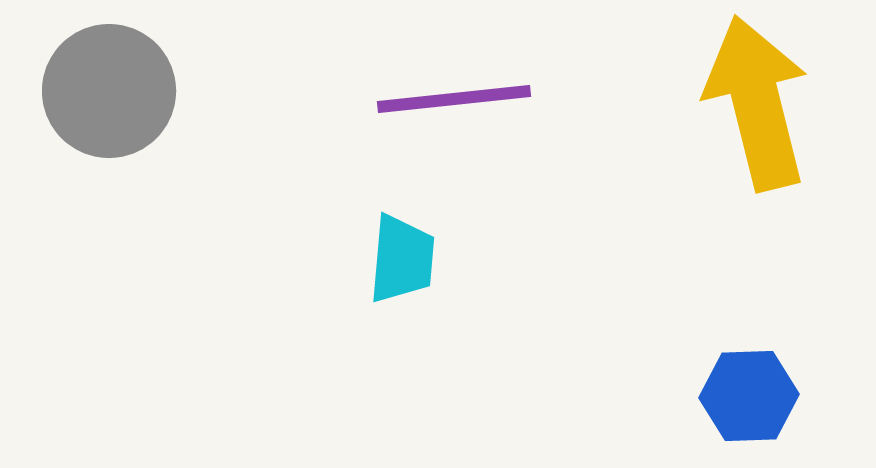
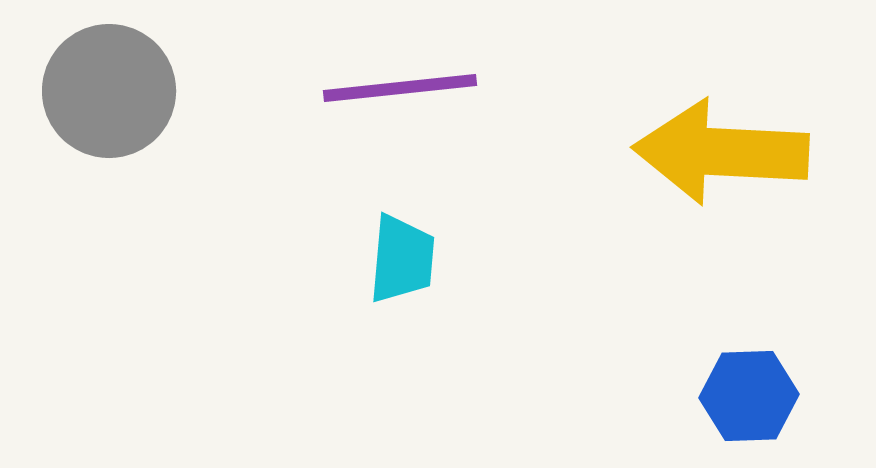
purple line: moved 54 px left, 11 px up
yellow arrow: moved 36 px left, 49 px down; rotated 73 degrees counterclockwise
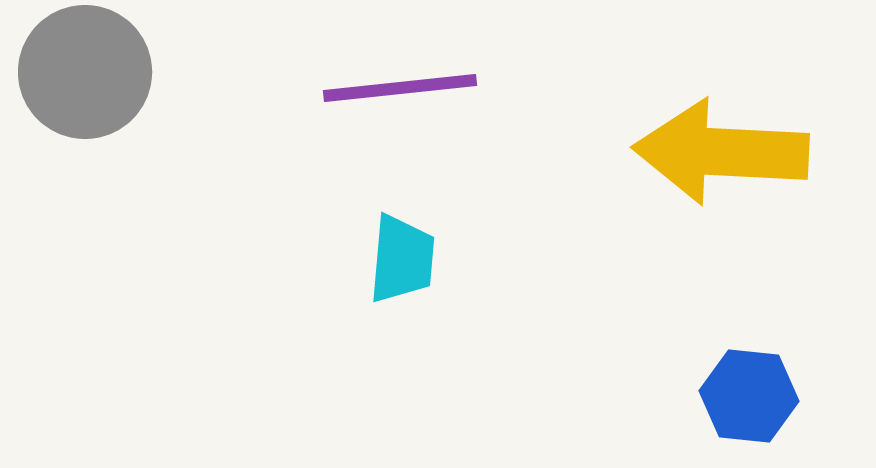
gray circle: moved 24 px left, 19 px up
blue hexagon: rotated 8 degrees clockwise
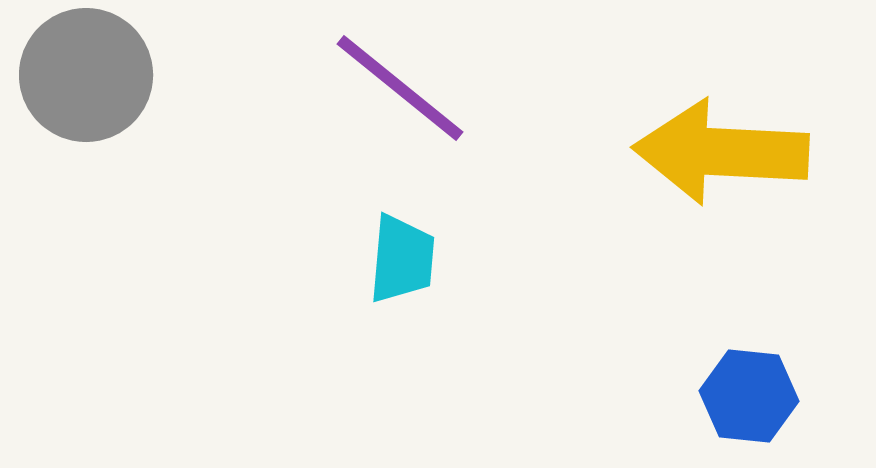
gray circle: moved 1 px right, 3 px down
purple line: rotated 45 degrees clockwise
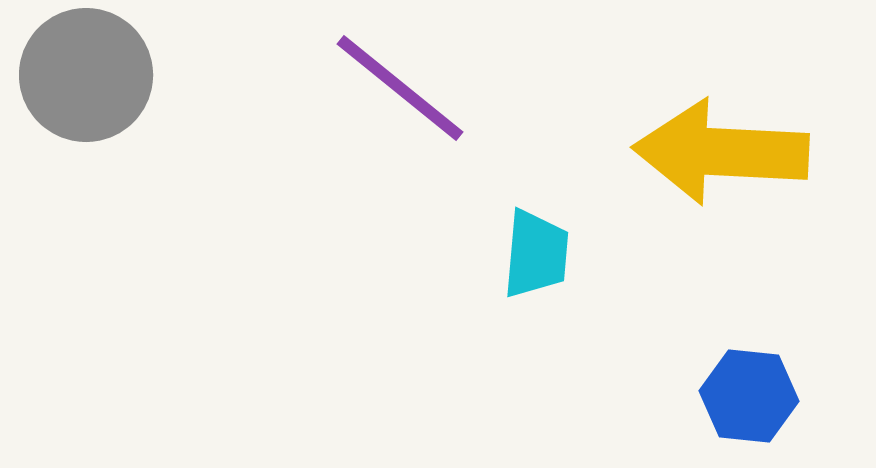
cyan trapezoid: moved 134 px right, 5 px up
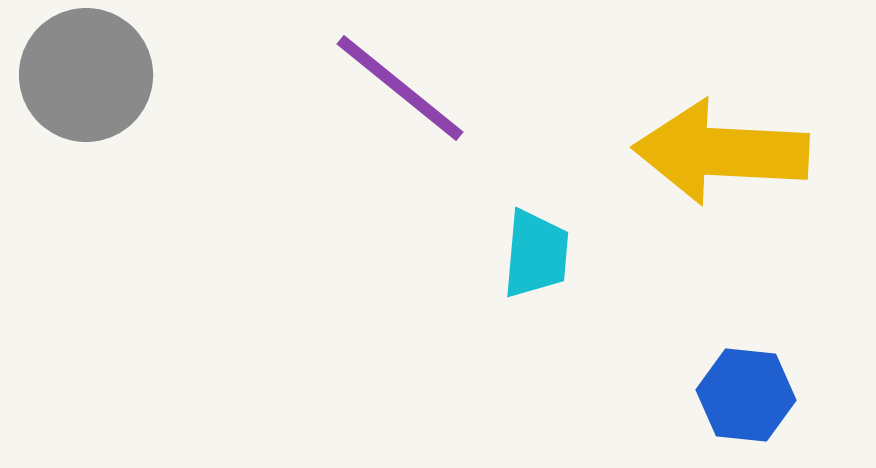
blue hexagon: moved 3 px left, 1 px up
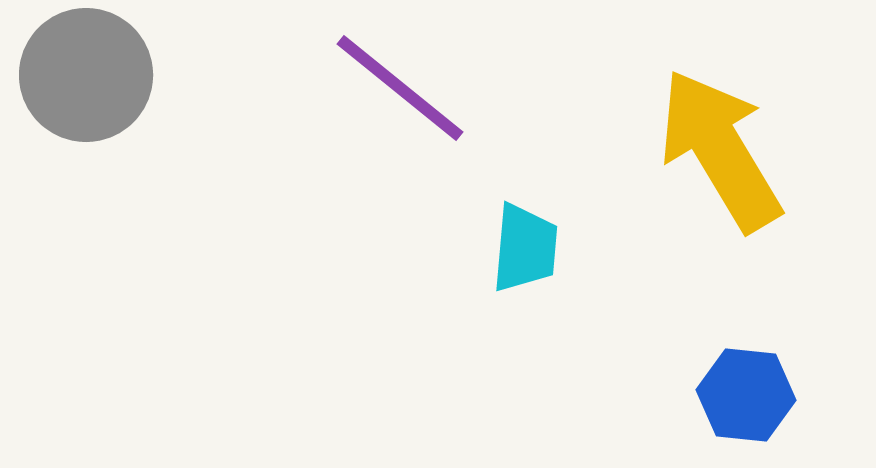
yellow arrow: moved 1 px left, 2 px up; rotated 56 degrees clockwise
cyan trapezoid: moved 11 px left, 6 px up
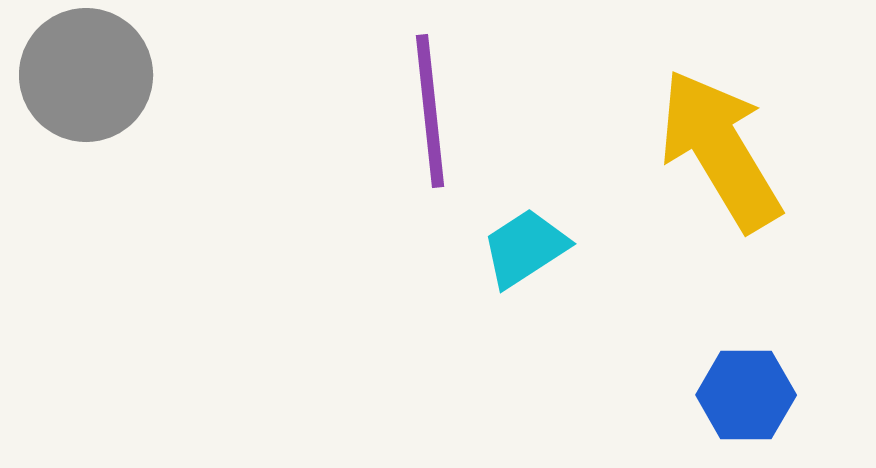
purple line: moved 30 px right, 23 px down; rotated 45 degrees clockwise
cyan trapezoid: rotated 128 degrees counterclockwise
blue hexagon: rotated 6 degrees counterclockwise
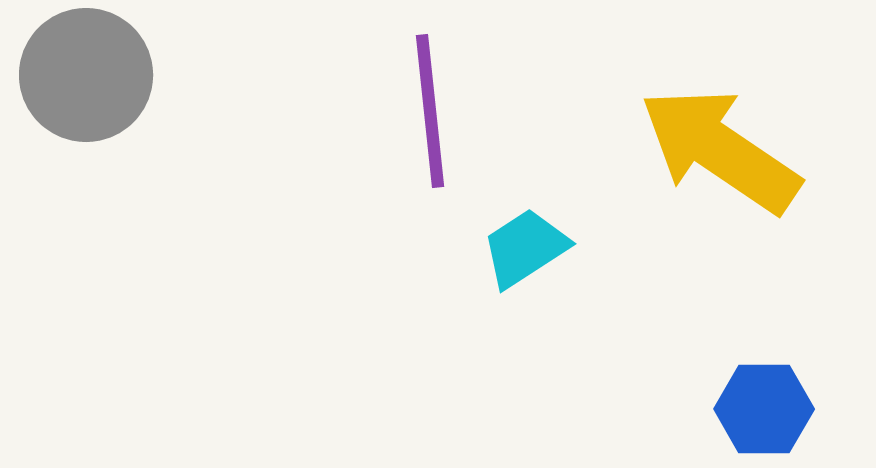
yellow arrow: rotated 25 degrees counterclockwise
blue hexagon: moved 18 px right, 14 px down
